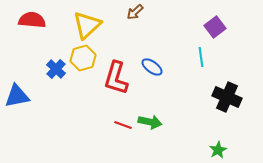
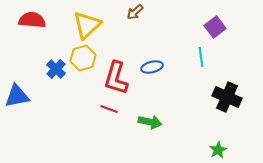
blue ellipse: rotated 50 degrees counterclockwise
red line: moved 14 px left, 16 px up
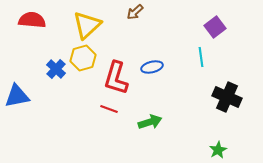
green arrow: rotated 30 degrees counterclockwise
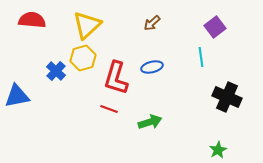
brown arrow: moved 17 px right, 11 px down
blue cross: moved 2 px down
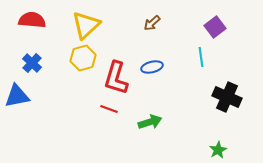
yellow triangle: moved 1 px left
blue cross: moved 24 px left, 8 px up
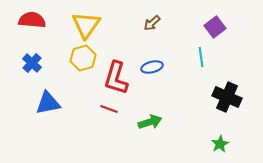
yellow triangle: rotated 12 degrees counterclockwise
blue triangle: moved 31 px right, 7 px down
green star: moved 2 px right, 6 px up
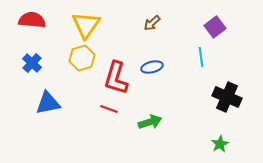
yellow hexagon: moved 1 px left
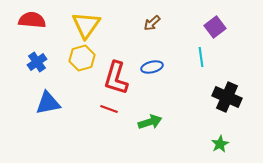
blue cross: moved 5 px right, 1 px up; rotated 12 degrees clockwise
